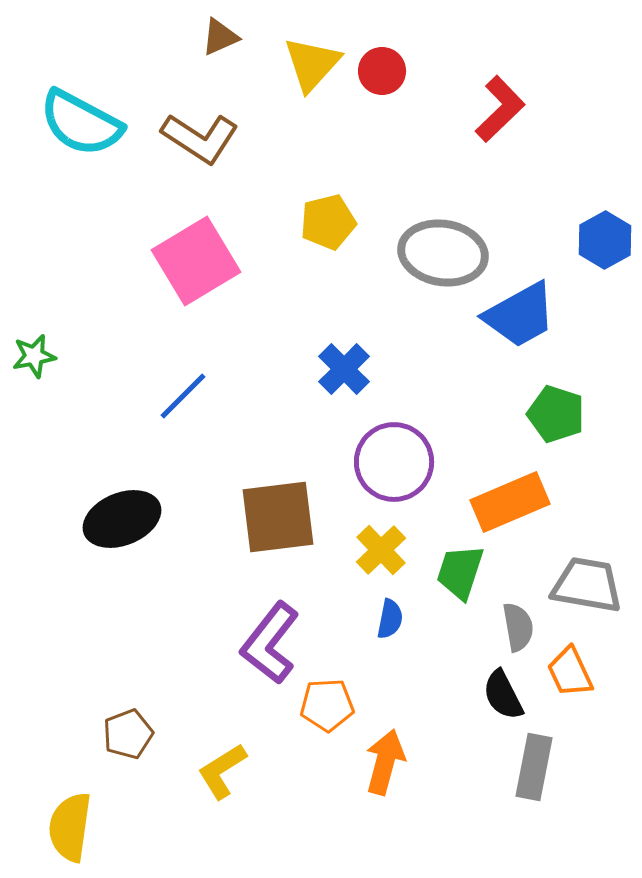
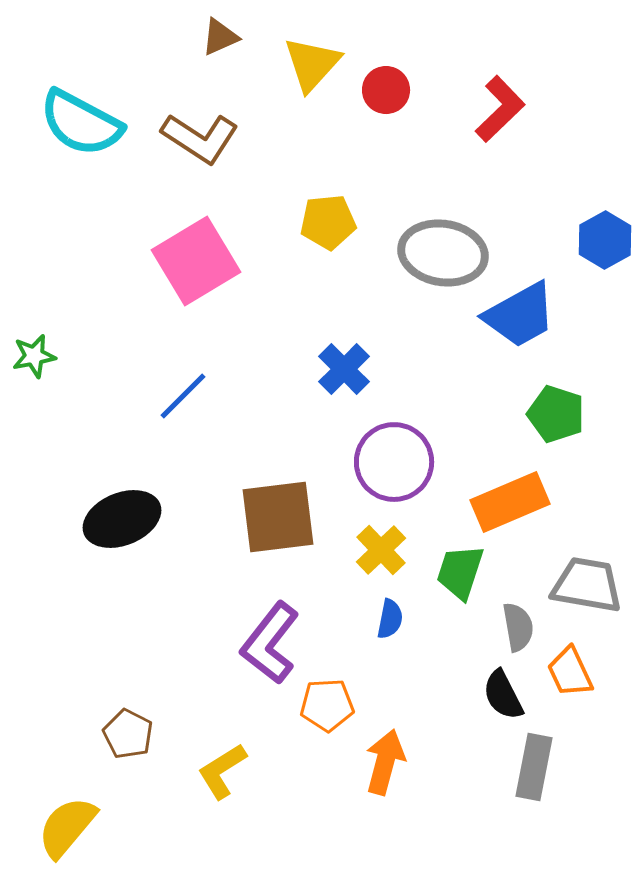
red circle: moved 4 px right, 19 px down
yellow pentagon: rotated 8 degrees clockwise
brown pentagon: rotated 24 degrees counterclockwise
yellow semicircle: moved 3 px left; rotated 32 degrees clockwise
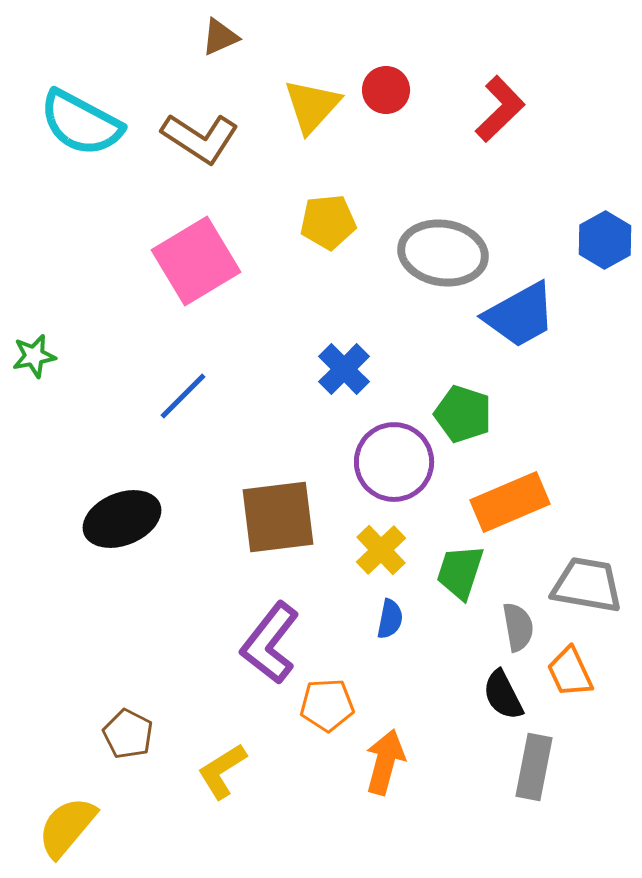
yellow triangle: moved 42 px down
green pentagon: moved 93 px left
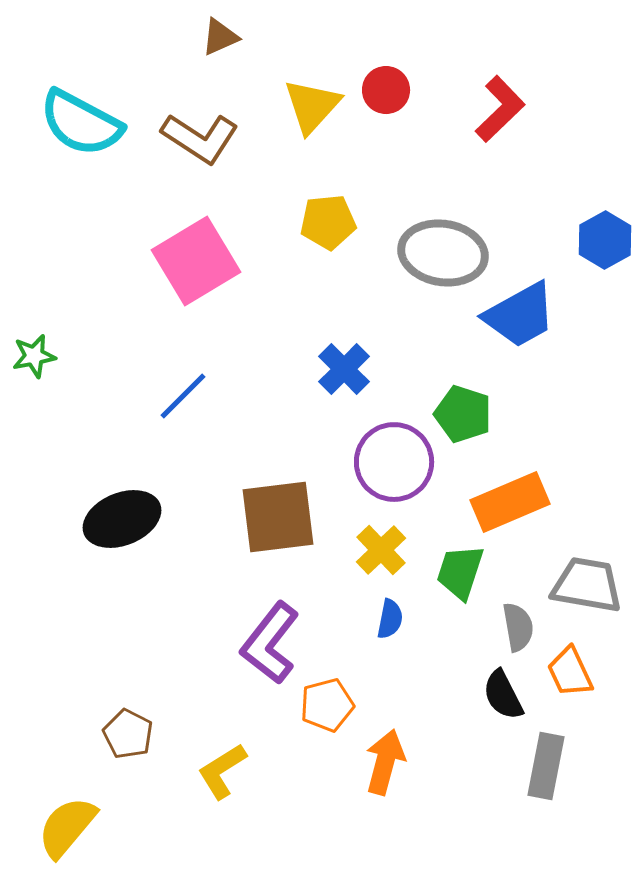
orange pentagon: rotated 12 degrees counterclockwise
gray rectangle: moved 12 px right, 1 px up
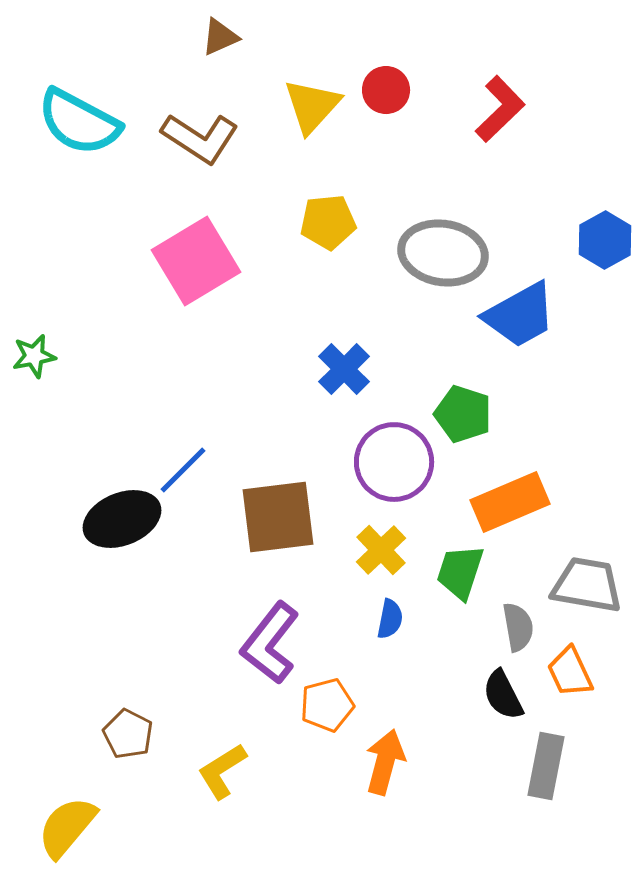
cyan semicircle: moved 2 px left, 1 px up
blue line: moved 74 px down
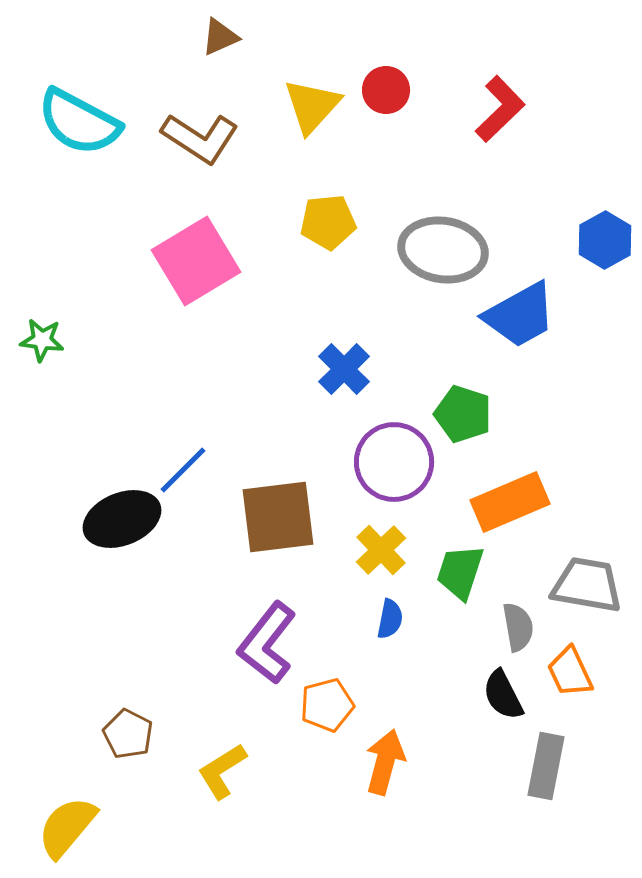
gray ellipse: moved 3 px up
green star: moved 8 px right, 16 px up; rotated 18 degrees clockwise
purple L-shape: moved 3 px left
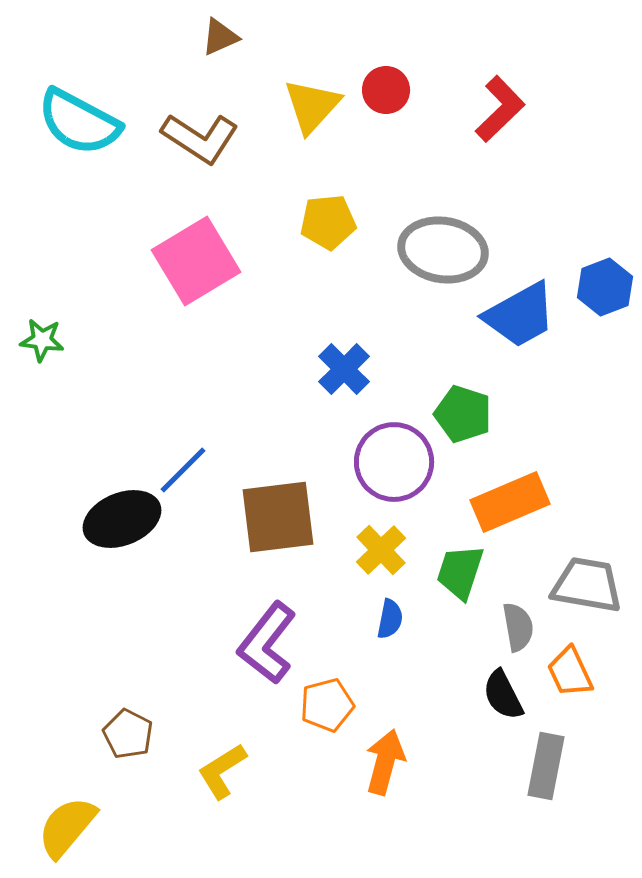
blue hexagon: moved 47 px down; rotated 8 degrees clockwise
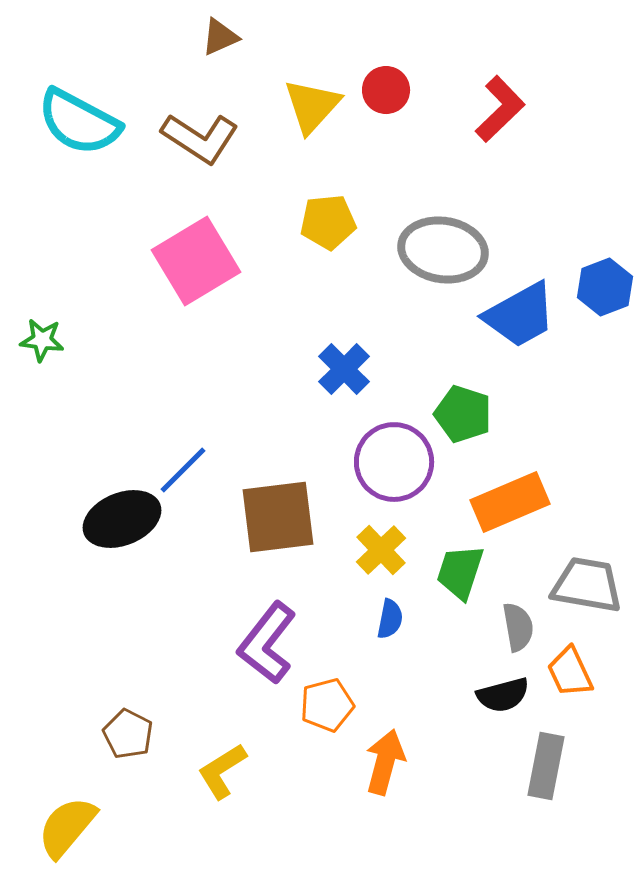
black semicircle: rotated 78 degrees counterclockwise
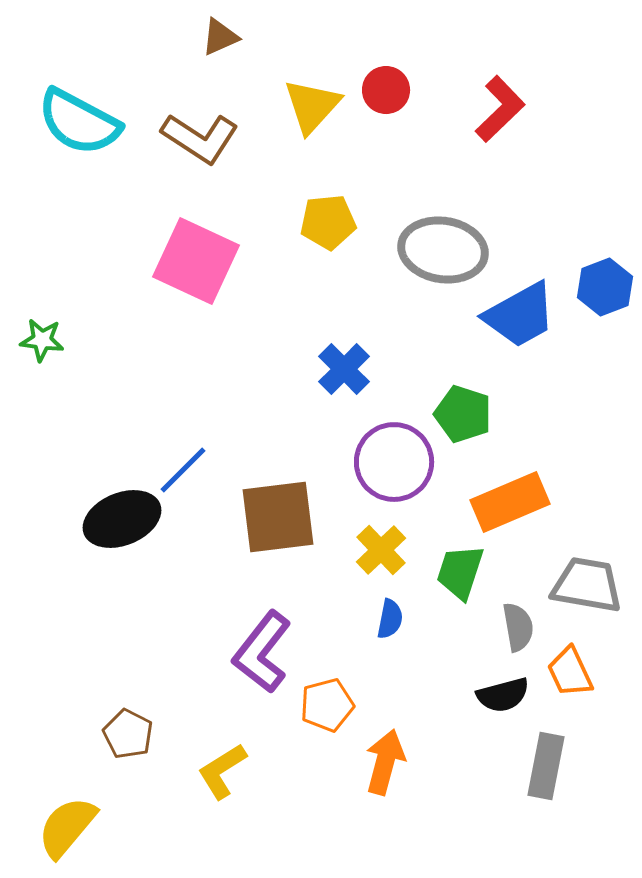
pink square: rotated 34 degrees counterclockwise
purple L-shape: moved 5 px left, 9 px down
